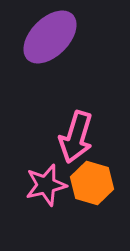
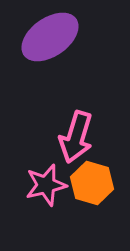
purple ellipse: rotated 10 degrees clockwise
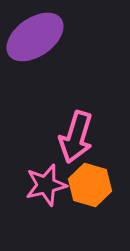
purple ellipse: moved 15 px left
orange hexagon: moved 2 px left, 2 px down
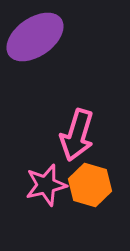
pink arrow: moved 1 px right, 2 px up
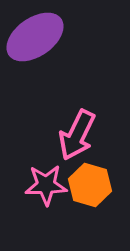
pink arrow: rotated 9 degrees clockwise
pink star: rotated 12 degrees clockwise
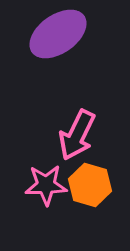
purple ellipse: moved 23 px right, 3 px up
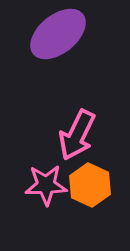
purple ellipse: rotated 4 degrees counterclockwise
orange hexagon: rotated 9 degrees clockwise
